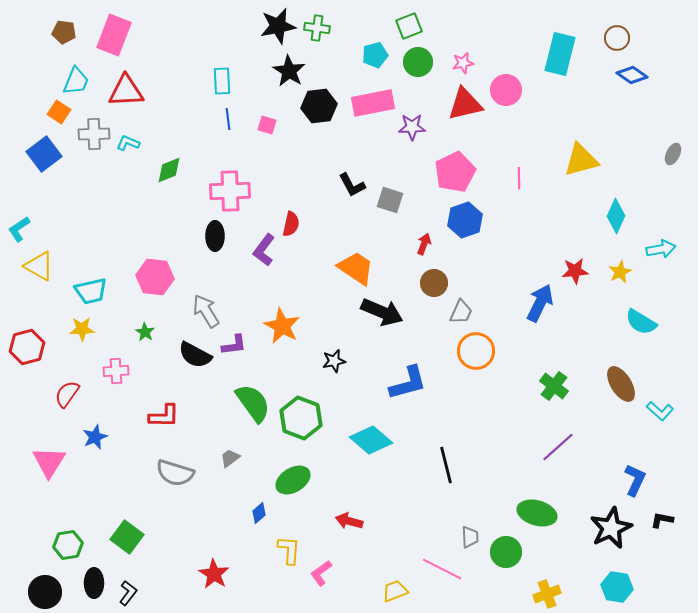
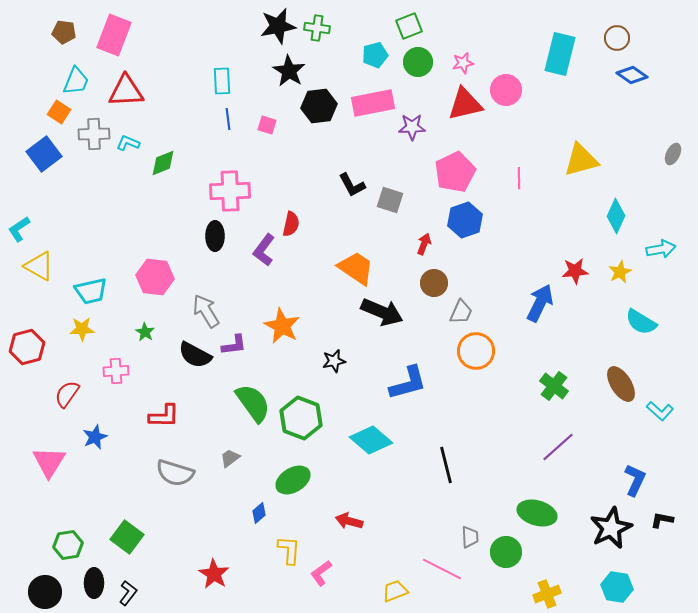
green diamond at (169, 170): moved 6 px left, 7 px up
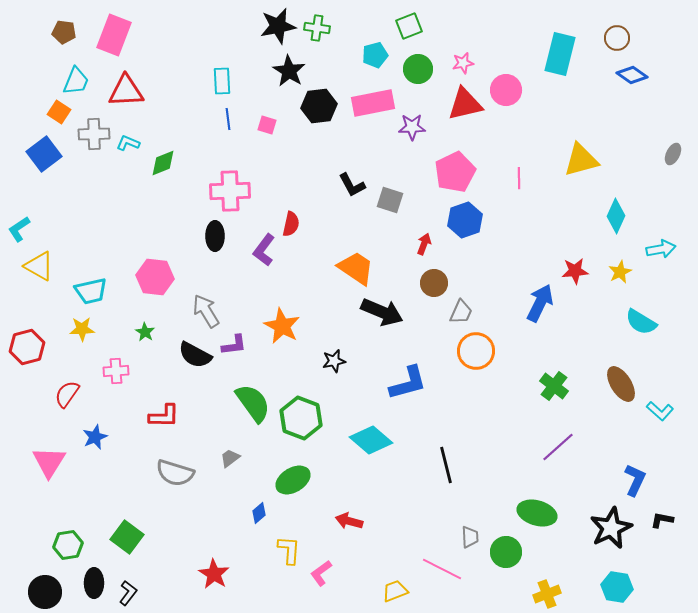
green circle at (418, 62): moved 7 px down
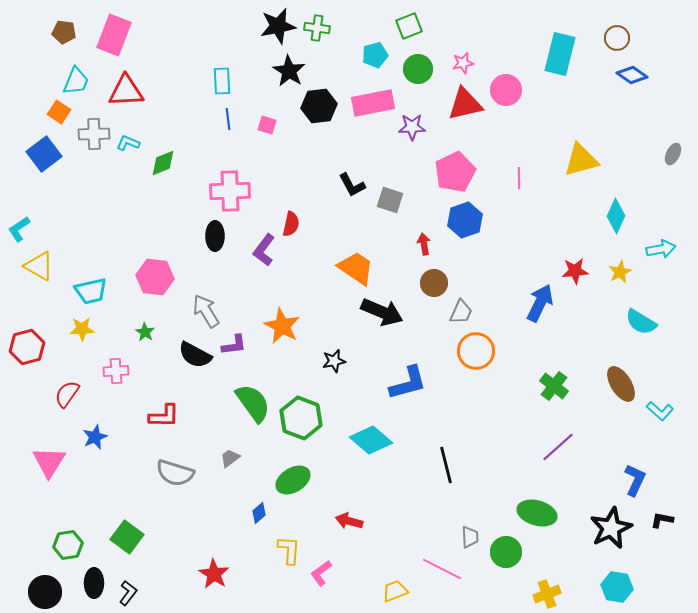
red arrow at (424, 244): rotated 30 degrees counterclockwise
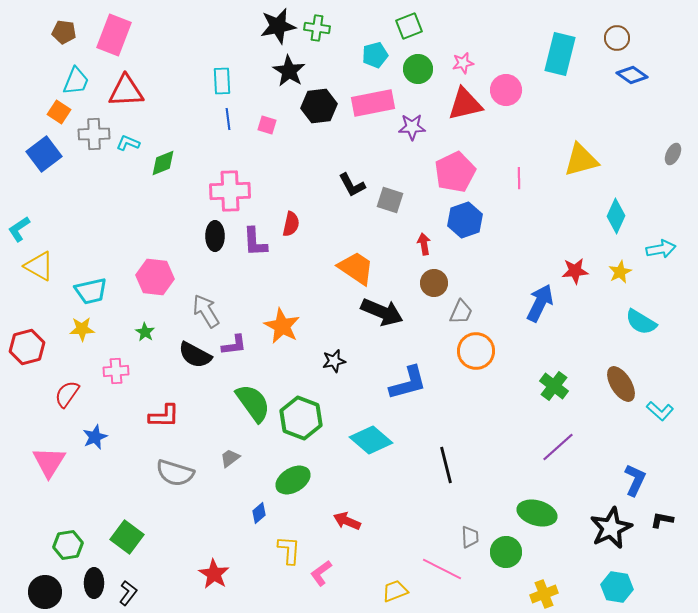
purple L-shape at (264, 250): moved 9 px left, 8 px up; rotated 40 degrees counterclockwise
red arrow at (349, 521): moved 2 px left; rotated 8 degrees clockwise
yellow cross at (547, 594): moved 3 px left
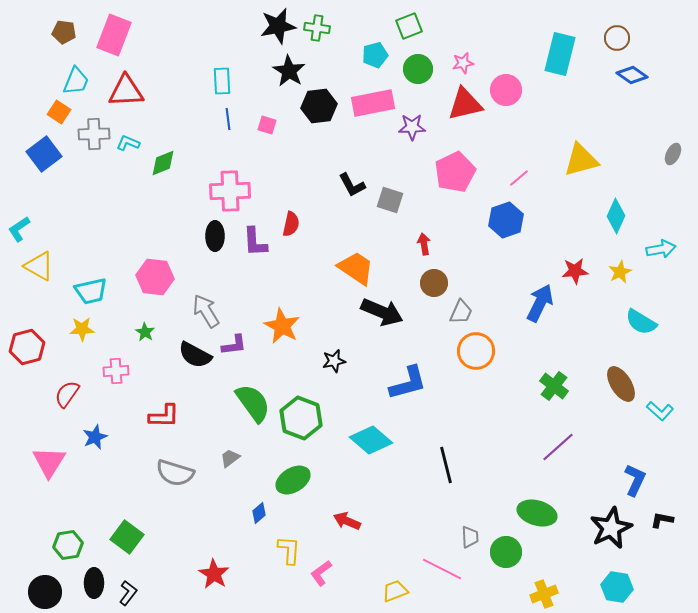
pink line at (519, 178): rotated 50 degrees clockwise
blue hexagon at (465, 220): moved 41 px right
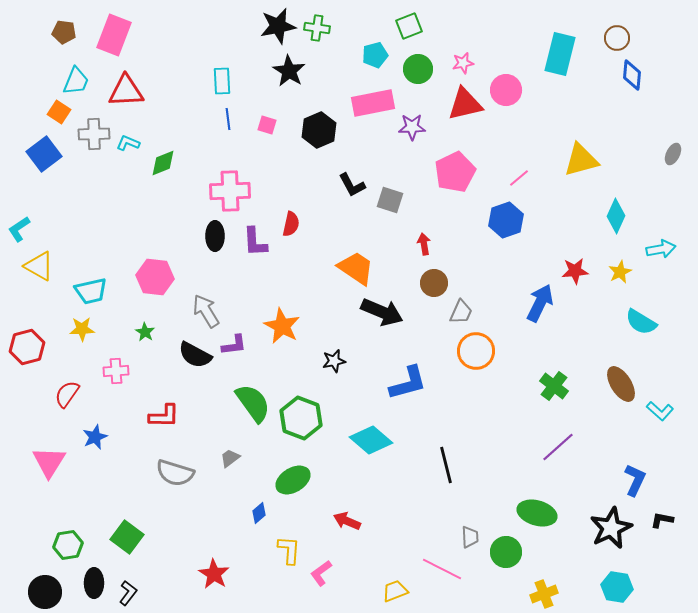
blue diamond at (632, 75): rotated 60 degrees clockwise
black hexagon at (319, 106): moved 24 px down; rotated 16 degrees counterclockwise
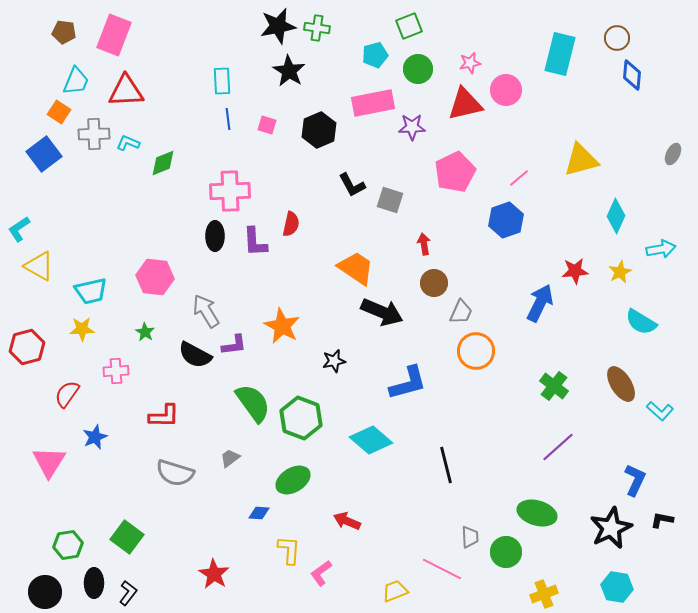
pink star at (463, 63): moved 7 px right
blue diamond at (259, 513): rotated 45 degrees clockwise
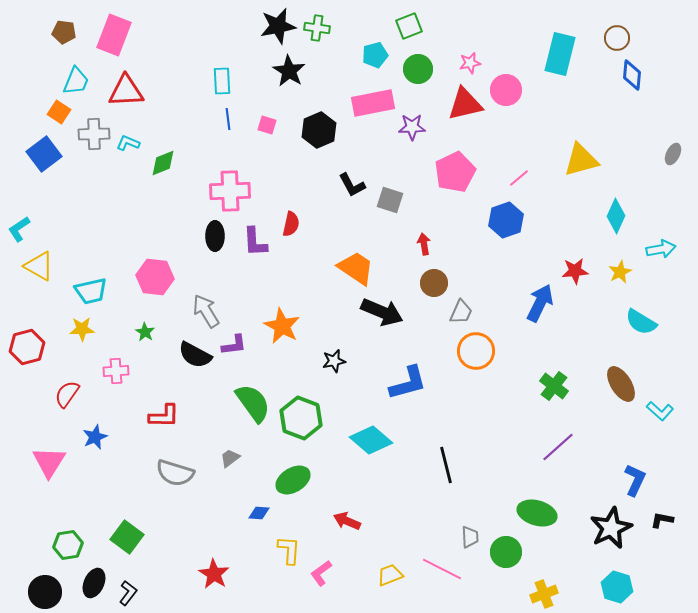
black ellipse at (94, 583): rotated 24 degrees clockwise
cyan hexagon at (617, 587): rotated 8 degrees clockwise
yellow trapezoid at (395, 591): moved 5 px left, 16 px up
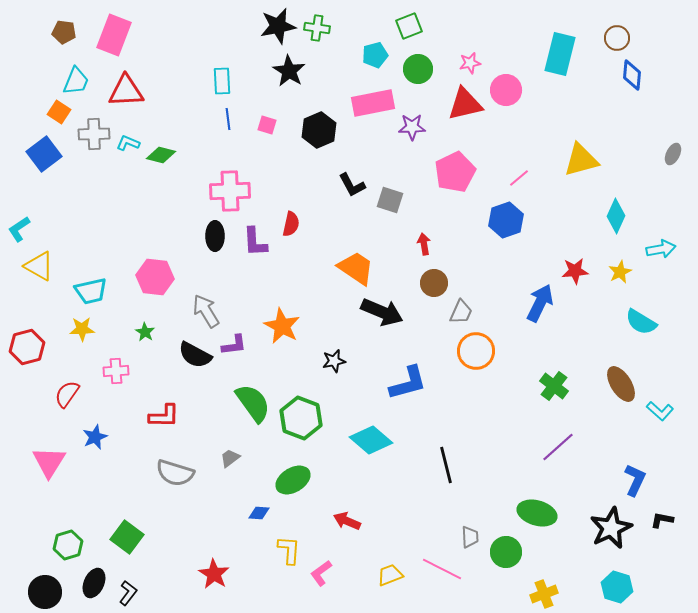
green diamond at (163, 163): moved 2 px left, 8 px up; rotated 36 degrees clockwise
green hexagon at (68, 545): rotated 8 degrees counterclockwise
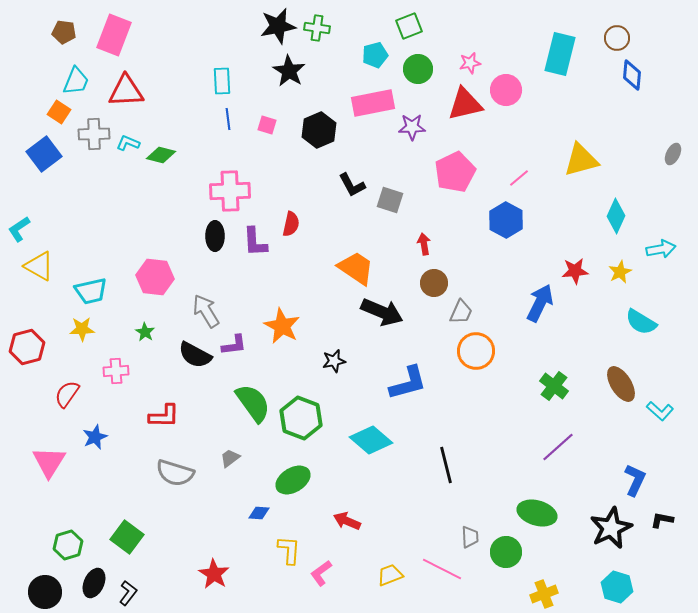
blue hexagon at (506, 220): rotated 12 degrees counterclockwise
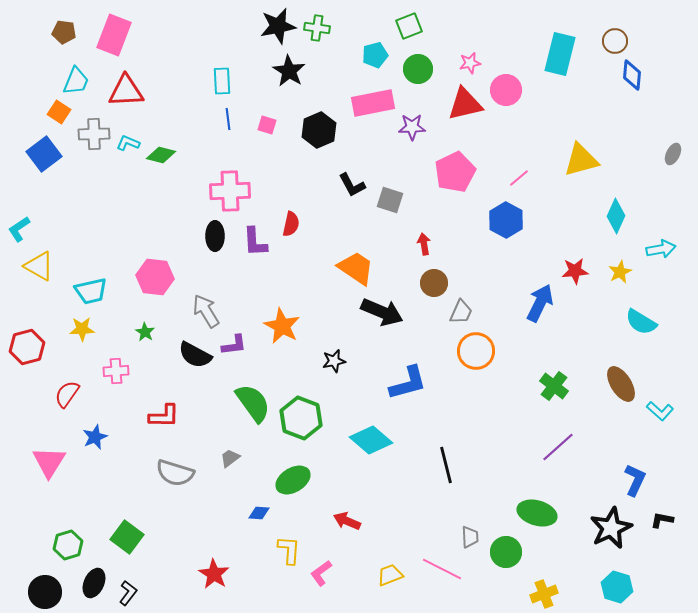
brown circle at (617, 38): moved 2 px left, 3 px down
